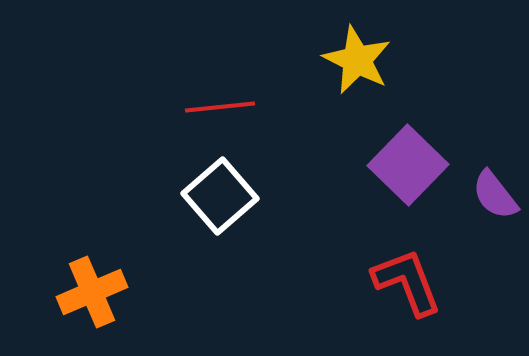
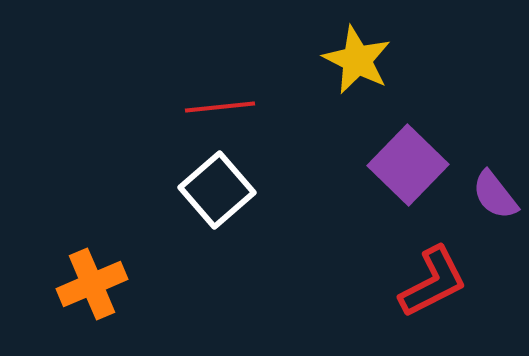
white square: moved 3 px left, 6 px up
red L-shape: moved 26 px right; rotated 84 degrees clockwise
orange cross: moved 8 px up
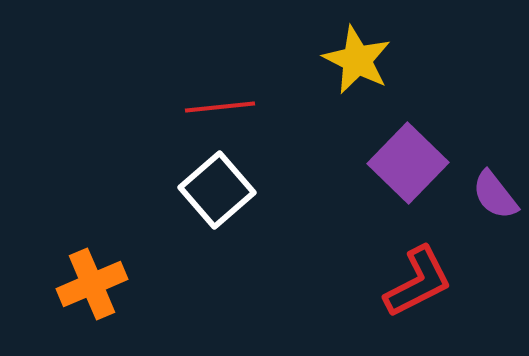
purple square: moved 2 px up
red L-shape: moved 15 px left
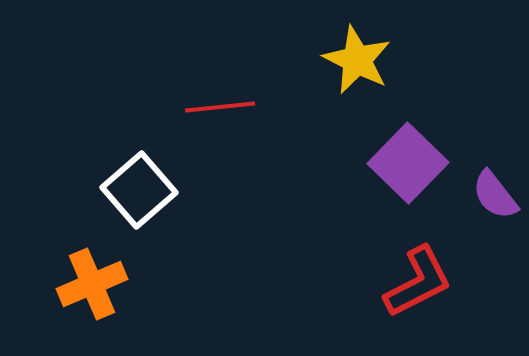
white square: moved 78 px left
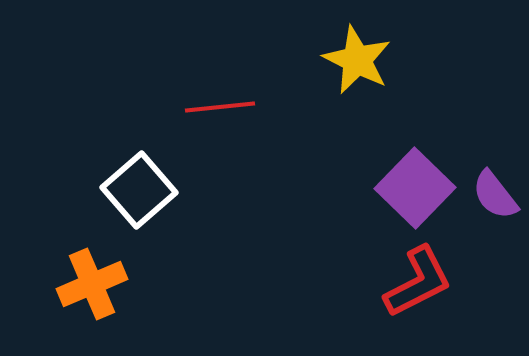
purple square: moved 7 px right, 25 px down
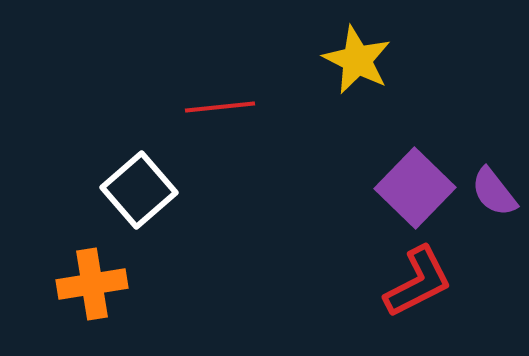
purple semicircle: moved 1 px left, 3 px up
orange cross: rotated 14 degrees clockwise
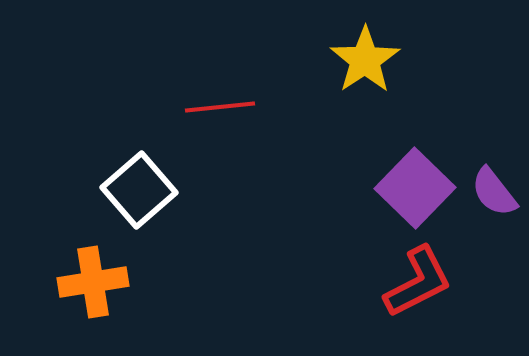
yellow star: moved 8 px right; rotated 12 degrees clockwise
orange cross: moved 1 px right, 2 px up
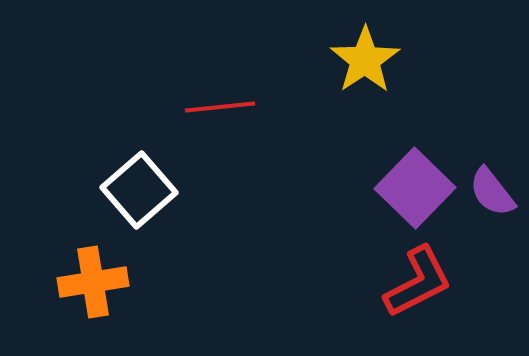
purple semicircle: moved 2 px left
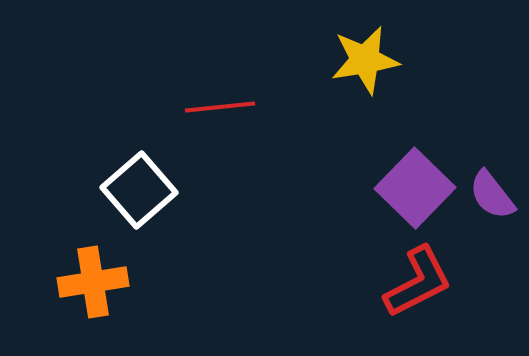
yellow star: rotated 24 degrees clockwise
purple semicircle: moved 3 px down
